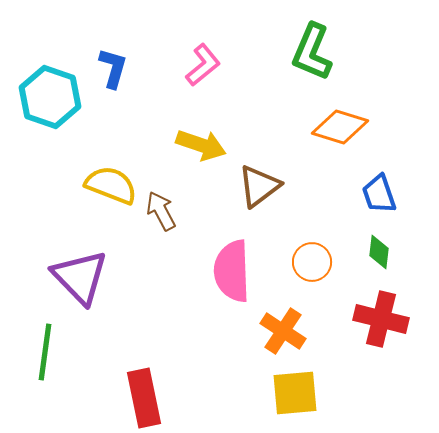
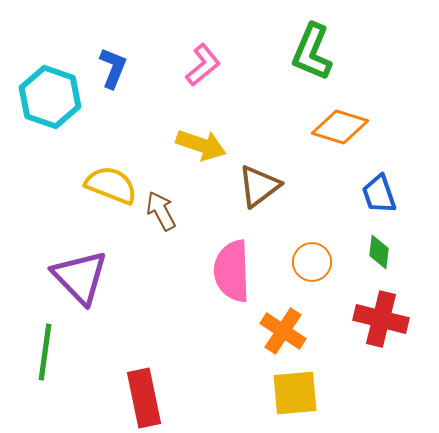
blue L-shape: rotated 6 degrees clockwise
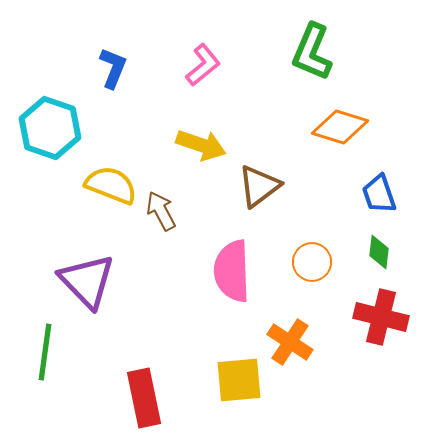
cyan hexagon: moved 31 px down
purple triangle: moved 7 px right, 4 px down
red cross: moved 2 px up
orange cross: moved 7 px right, 11 px down
yellow square: moved 56 px left, 13 px up
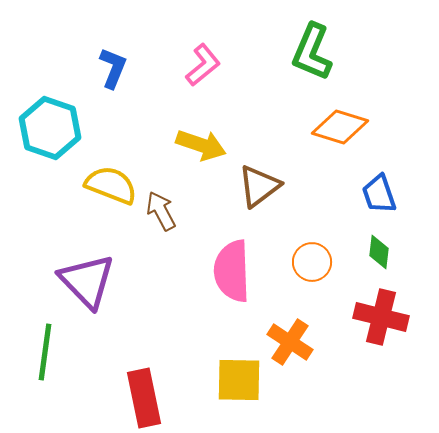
yellow square: rotated 6 degrees clockwise
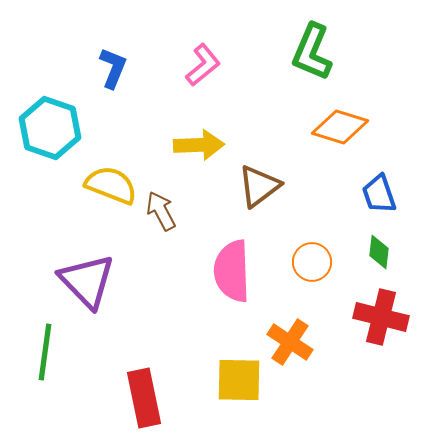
yellow arrow: moved 2 px left; rotated 21 degrees counterclockwise
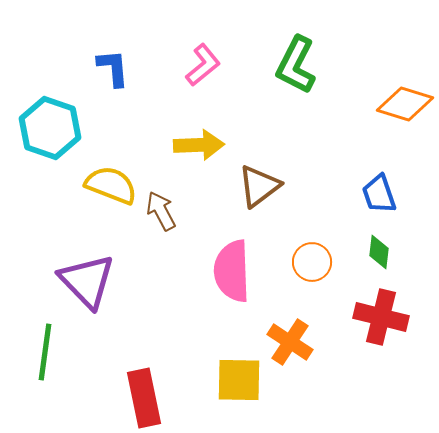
green L-shape: moved 16 px left, 13 px down; rotated 4 degrees clockwise
blue L-shape: rotated 27 degrees counterclockwise
orange diamond: moved 65 px right, 23 px up
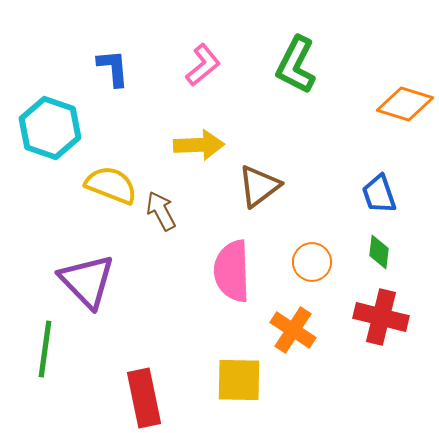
orange cross: moved 3 px right, 12 px up
green line: moved 3 px up
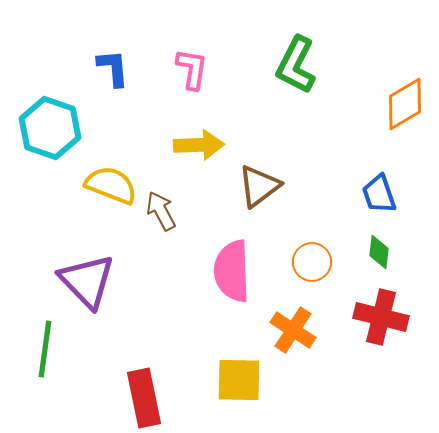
pink L-shape: moved 11 px left, 4 px down; rotated 42 degrees counterclockwise
orange diamond: rotated 48 degrees counterclockwise
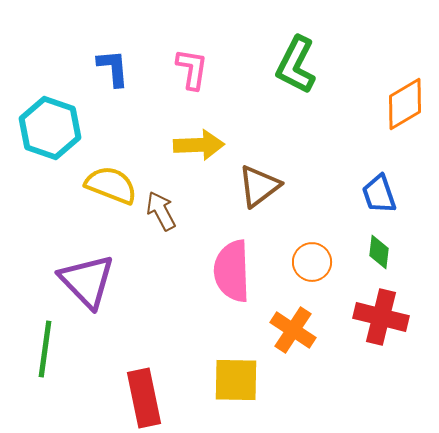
yellow square: moved 3 px left
